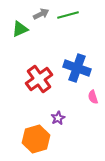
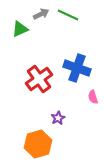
green line: rotated 40 degrees clockwise
orange hexagon: moved 2 px right, 5 px down
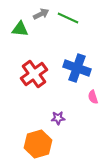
green line: moved 3 px down
green triangle: rotated 30 degrees clockwise
red cross: moved 5 px left, 5 px up
purple star: rotated 24 degrees clockwise
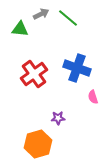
green line: rotated 15 degrees clockwise
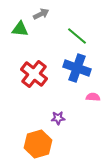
green line: moved 9 px right, 18 px down
red cross: rotated 16 degrees counterclockwise
pink semicircle: rotated 112 degrees clockwise
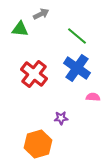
blue cross: rotated 16 degrees clockwise
purple star: moved 3 px right
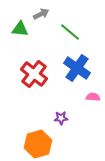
green line: moved 7 px left, 4 px up
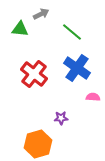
green line: moved 2 px right
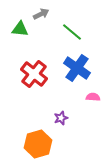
purple star: rotated 16 degrees counterclockwise
